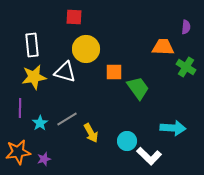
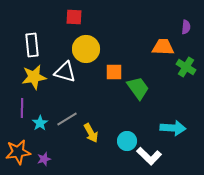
purple line: moved 2 px right
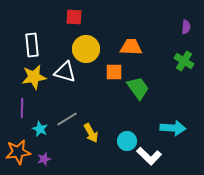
orange trapezoid: moved 32 px left
green cross: moved 2 px left, 6 px up
cyan star: moved 6 px down; rotated 14 degrees counterclockwise
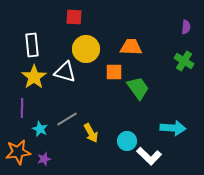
yellow star: rotated 25 degrees counterclockwise
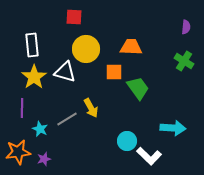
yellow arrow: moved 25 px up
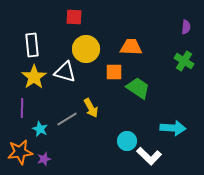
green trapezoid: rotated 20 degrees counterclockwise
orange star: moved 2 px right
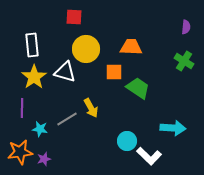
cyan star: rotated 14 degrees counterclockwise
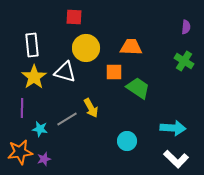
yellow circle: moved 1 px up
white L-shape: moved 27 px right, 3 px down
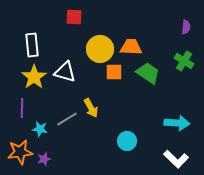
yellow circle: moved 14 px right, 1 px down
green trapezoid: moved 10 px right, 15 px up
cyan arrow: moved 4 px right, 5 px up
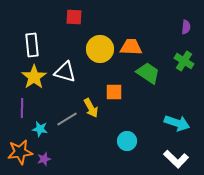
orange square: moved 20 px down
cyan arrow: rotated 15 degrees clockwise
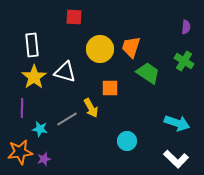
orange trapezoid: rotated 75 degrees counterclockwise
orange square: moved 4 px left, 4 px up
